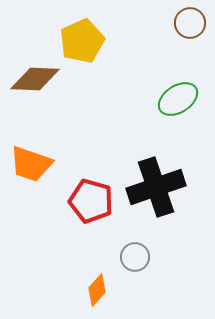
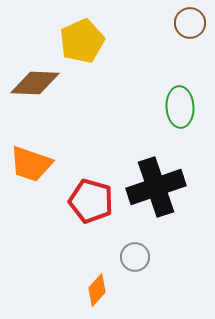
brown diamond: moved 4 px down
green ellipse: moved 2 px right, 8 px down; rotated 60 degrees counterclockwise
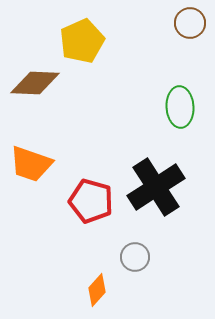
black cross: rotated 14 degrees counterclockwise
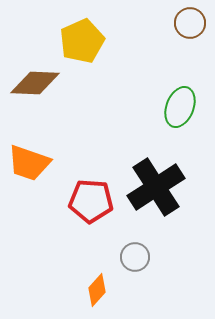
green ellipse: rotated 24 degrees clockwise
orange trapezoid: moved 2 px left, 1 px up
red pentagon: rotated 12 degrees counterclockwise
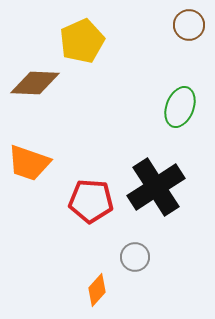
brown circle: moved 1 px left, 2 px down
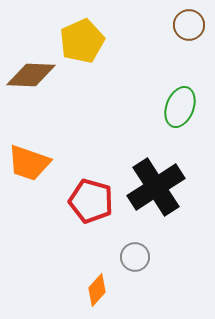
brown diamond: moved 4 px left, 8 px up
red pentagon: rotated 12 degrees clockwise
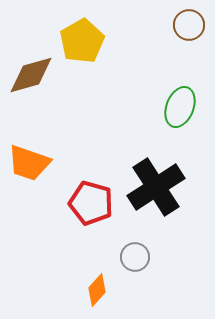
yellow pentagon: rotated 6 degrees counterclockwise
brown diamond: rotated 18 degrees counterclockwise
red pentagon: moved 2 px down
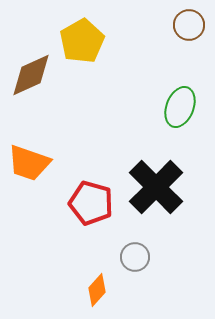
brown diamond: rotated 9 degrees counterclockwise
black cross: rotated 12 degrees counterclockwise
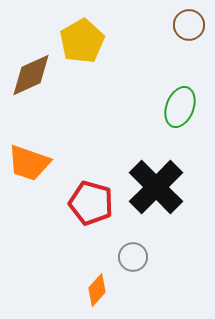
gray circle: moved 2 px left
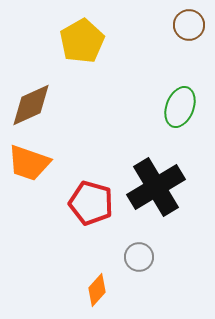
brown diamond: moved 30 px down
black cross: rotated 14 degrees clockwise
gray circle: moved 6 px right
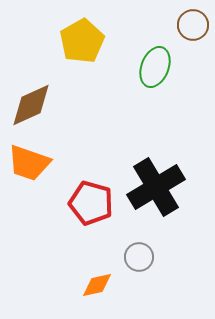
brown circle: moved 4 px right
green ellipse: moved 25 px left, 40 px up
orange diamond: moved 5 px up; rotated 36 degrees clockwise
